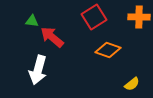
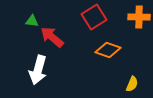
yellow semicircle: rotated 28 degrees counterclockwise
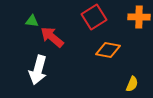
orange diamond: rotated 10 degrees counterclockwise
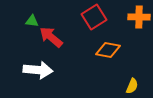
red arrow: moved 1 px left
white arrow: rotated 100 degrees counterclockwise
yellow semicircle: moved 2 px down
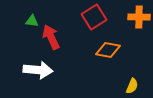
red arrow: rotated 25 degrees clockwise
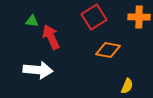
yellow semicircle: moved 5 px left
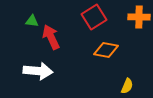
orange diamond: moved 2 px left
white arrow: moved 1 px down
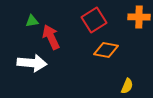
red square: moved 3 px down
green triangle: rotated 16 degrees counterclockwise
white arrow: moved 6 px left, 8 px up
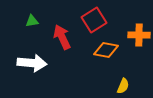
orange cross: moved 18 px down
red arrow: moved 11 px right
yellow semicircle: moved 4 px left
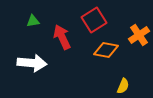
green triangle: moved 1 px right
orange cross: rotated 35 degrees counterclockwise
